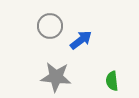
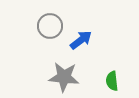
gray star: moved 8 px right
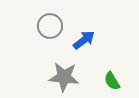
blue arrow: moved 3 px right
green semicircle: rotated 24 degrees counterclockwise
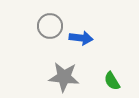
blue arrow: moved 3 px left, 2 px up; rotated 45 degrees clockwise
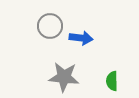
green semicircle: rotated 30 degrees clockwise
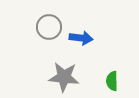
gray circle: moved 1 px left, 1 px down
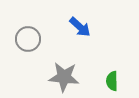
gray circle: moved 21 px left, 12 px down
blue arrow: moved 1 px left, 11 px up; rotated 35 degrees clockwise
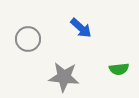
blue arrow: moved 1 px right, 1 px down
green semicircle: moved 7 px right, 12 px up; rotated 96 degrees counterclockwise
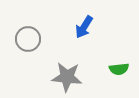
blue arrow: moved 3 px right, 1 px up; rotated 80 degrees clockwise
gray star: moved 3 px right
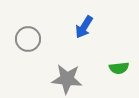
green semicircle: moved 1 px up
gray star: moved 2 px down
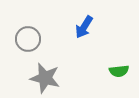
green semicircle: moved 3 px down
gray star: moved 22 px left, 1 px up; rotated 8 degrees clockwise
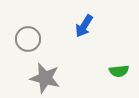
blue arrow: moved 1 px up
